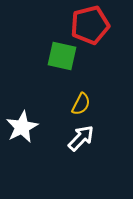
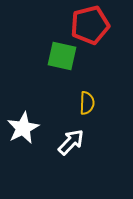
yellow semicircle: moved 6 px right, 1 px up; rotated 25 degrees counterclockwise
white star: moved 1 px right, 1 px down
white arrow: moved 10 px left, 4 px down
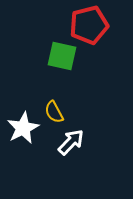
red pentagon: moved 1 px left
yellow semicircle: moved 33 px left, 9 px down; rotated 150 degrees clockwise
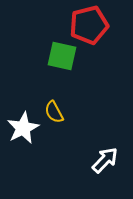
white arrow: moved 34 px right, 18 px down
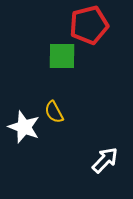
green square: rotated 12 degrees counterclockwise
white star: moved 1 px right, 1 px up; rotated 24 degrees counterclockwise
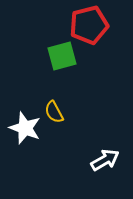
green square: rotated 16 degrees counterclockwise
white star: moved 1 px right, 1 px down
white arrow: rotated 16 degrees clockwise
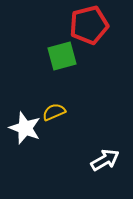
yellow semicircle: rotated 95 degrees clockwise
